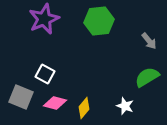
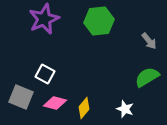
white star: moved 3 px down
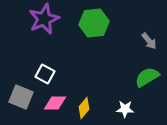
green hexagon: moved 5 px left, 2 px down
pink diamond: rotated 15 degrees counterclockwise
white star: rotated 18 degrees counterclockwise
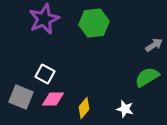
gray arrow: moved 5 px right, 4 px down; rotated 84 degrees counterclockwise
pink diamond: moved 2 px left, 4 px up
white star: rotated 12 degrees clockwise
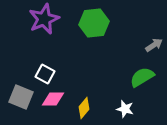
green semicircle: moved 5 px left
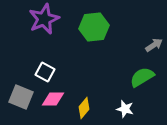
green hexagon: moved 4 px down
white square: moved 2 px up
